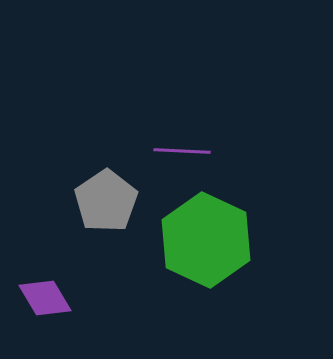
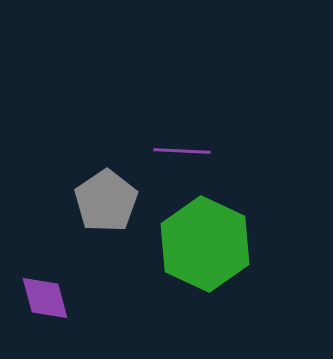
green hexagon: moved 1 px left, 4 px down
purple diamond: rotated 16 degrees clockwise
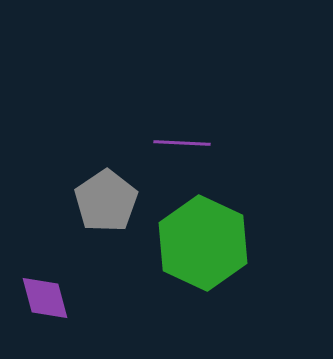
purple line: moved 8 px up
green hexagon: moved 2 px left, 1 px up
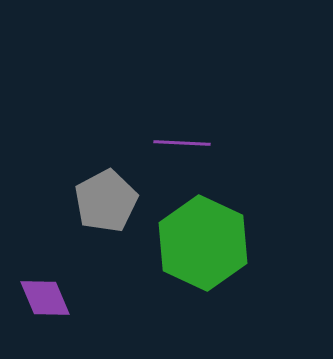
gray pentagon: rotated 6 degrees clockwise
purple diamond: rotated 8 degrees counterclockwise
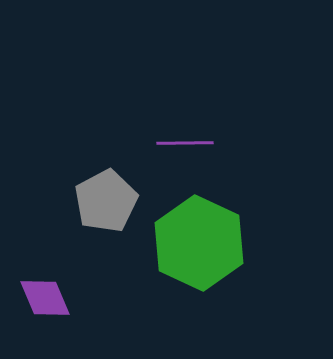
purple line: moved 3 px right; rotated 4 degrees counterclockwise
green hexagon: moved 4 px left
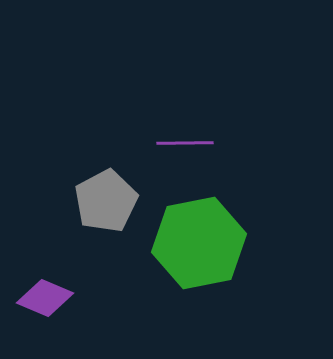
green hexagon: rotated 24 degrees clockwise
purple diamond: rotated 44 degrees counterclockwise
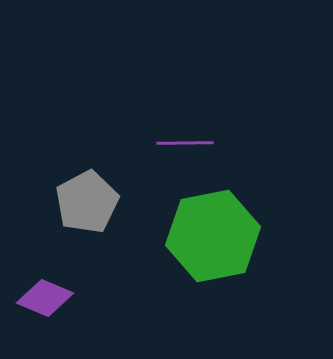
gray pentagon: moved 19 px left, 1 px down
green hexagon: moved 14 px right, 7 px up
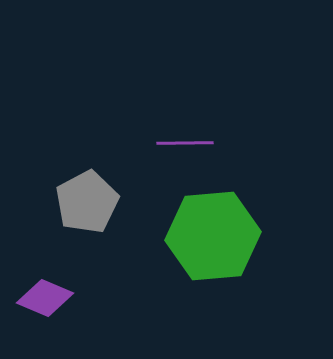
green hexagon: rotated 6 degrees clockwise
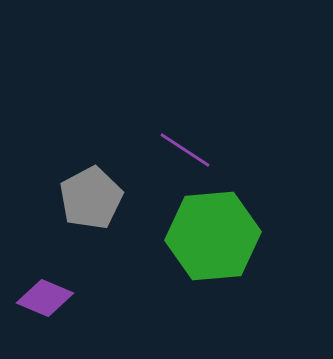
purple line: moved 7 px down; rotated 34 degrees clockwise
gray pentagon: moved 4 px right, 4 px up
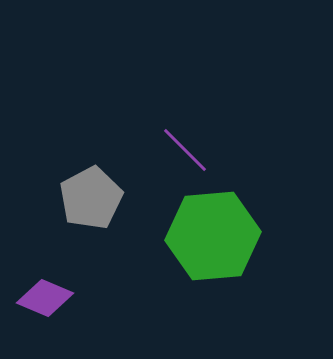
purple line: rotated 12 degrees clockwise
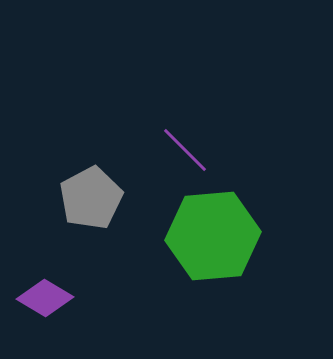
purple diamond: rotated 8 degrees clockwise
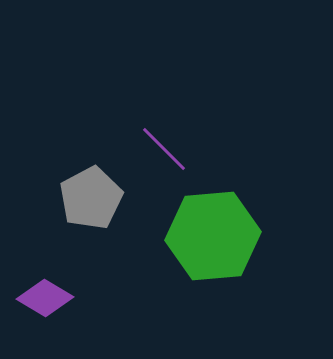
purple line: moved 21 px left, 1 px up
